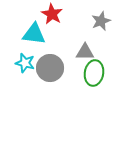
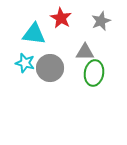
red star: moved 9 px right, 4 px down
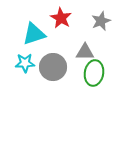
cyan triangle: rotated 25 degrees counterclockwise
cyan star: rotated 18 degrees counterclockwise
gray circle: moved 3 px right, 1 px up
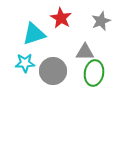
gray circle: moved 4 px down
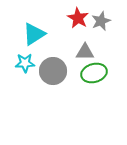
red star: moved 17 px right
cyan triangle: rotated 15 degrees counterclockwise
green ellipse: rotated 65 degrees clockwise
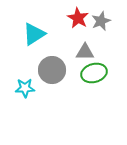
cyan star: moved 25 px down
gray circle: moved 1 px left, 1 px up
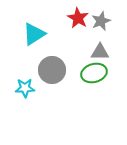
gray triangle: moved 15 px right
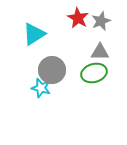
cyan star: moved 16 px right; rotated 18 degrees clockwise
